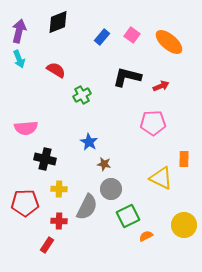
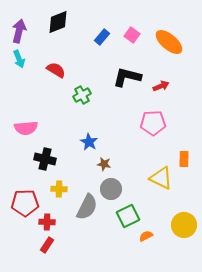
red cross: moved 12 px left, 1 px down
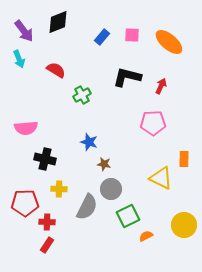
purple arrow: moved 5 px right; rotated 130 degrees clockwise
pink square: rotated 35 degrees counterclockwise
red arrow: rotated 42 degrees counterclockwise
blue star: rotated 12 degrees counterclockwise
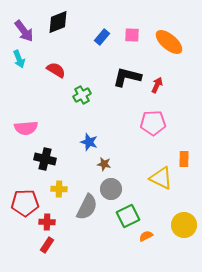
red arrow: moved 4 px left, 1 px up
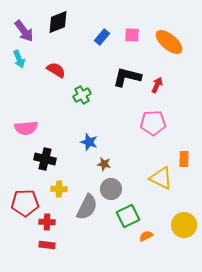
red rectangle: rotated 63 degrees clockwise
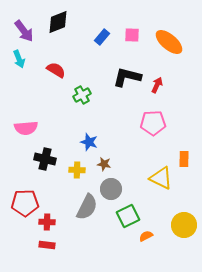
yellow cross: moved 18 px right, 19 px up
